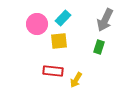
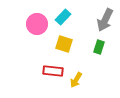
cyan rectangle: moved 1 px up
yellow square: moved 5 px right, 3 px down; rotated 24 degrees clockwise
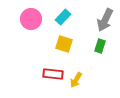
pink circle: moved 6 px left, 5 px up
green rectangle: moved 1 px right, 1 px up
red rectangle: moved 3 px down
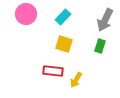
pink circle: moved 5 px left, 5 px up
red rectangle: moved 3 px up
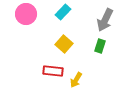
cyan rectangle: moved 5 px up
yellow square: rotated 24 degrees clockwise
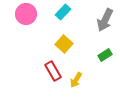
green rectangle: moved 5 px right, 9 px down; rotated 40 degrees clockwise
red rectangle: rotated 54 degrees clockwise
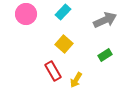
gray arrow: rotated 140 degrees counterclockwise
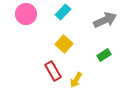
green rectangle: moved 1 px left
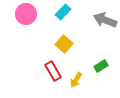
gray arrow: rotated 135 degrees counterclockwise
green rectangle: moved 3 px left, 11 px down
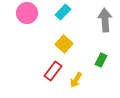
pink circle: moved 1 px right, 1 px up
gray arrow: rotated 65 degrees clockwise
green rectangle: moved 6 px up; rotated 32 degrees counterclockwise
red rectangle: rotated 66 degrees clockwise
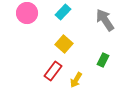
gray arrow: rotated 30 degrees counterclockwise
green rectangle: moved 2 px right
